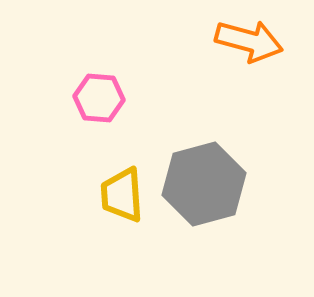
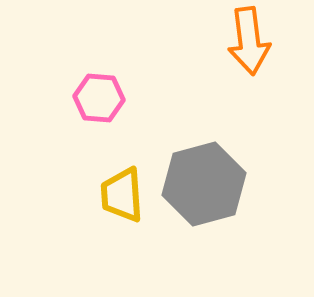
orange arrow: rotated 68 degrees clockwise
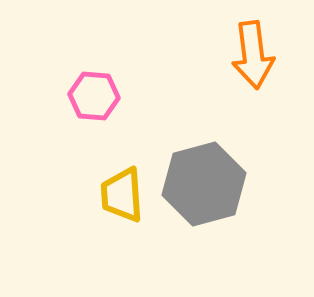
orange arrow: moved 4 px right, 14 px down
pink hexagon: moved 5 px left, 2 px up
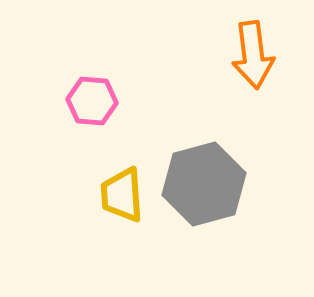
pink hexagon: moved 2 px left, 5 px down
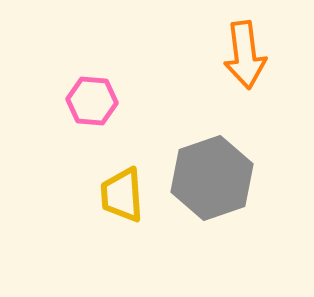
orange arrow: moved 8 px left
gray hexagon: moved 8 px right, 6 px up; rotated 4 degrees counterclockwise
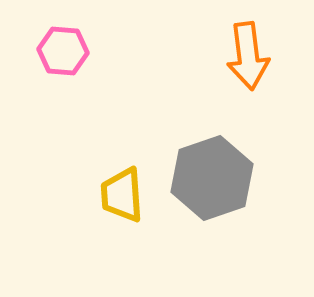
orange arrow: moved 3 px right, 1 px down
pink hexagon: moved 29 px left, 50 px up
